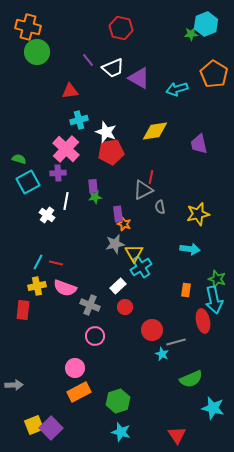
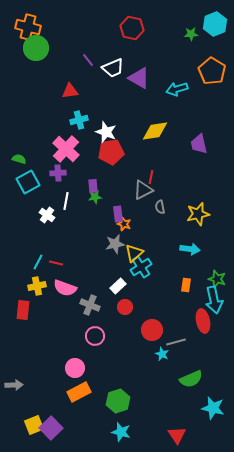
cyan hexagon at (206, 24): moved 9 px right
red hexagon at (121, 28): moved 11 px right
green circle at (37, 52): moved 1 px left, 4 px up
orange pentagon at (214, 74): moved 2 px left, 3 px up
yellow triangle at (134, 253): rotated 18 degrees clockwise
orange rectangle at (186, 290): moved 5 px up
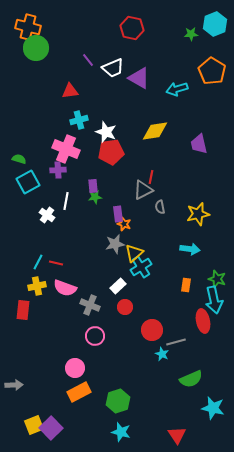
pink cross at (66, 149): rotated 20 degrees counterclockwise
purple cross at (58, 173): moved 3 px up
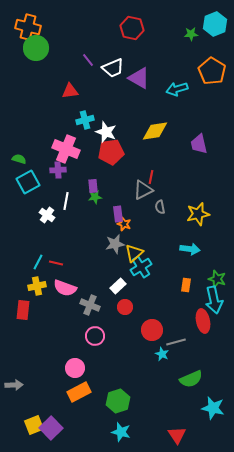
cyan cross at (79, 120): moved 6 px right
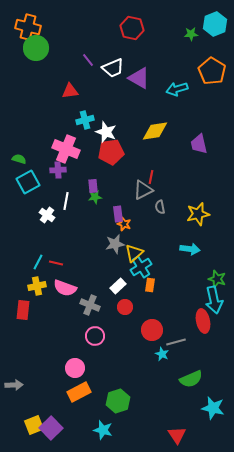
orange rectangle at (186, 285): moved 36 px left
cyan star at (121, 432): moved 18 px left, 2 px up
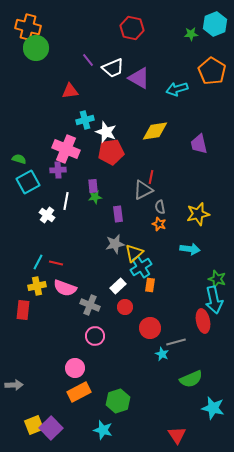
orange star at (124, 224): moved 35 px right
red circle at (152, 330): moved 2 px left, 2 px up
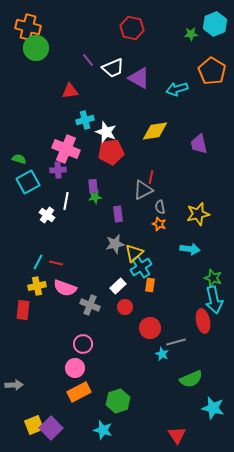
green star at (217, 279): moved 4 px left, 1 px up
pink circle at (95, 336): moved 12 px left, 8 px down
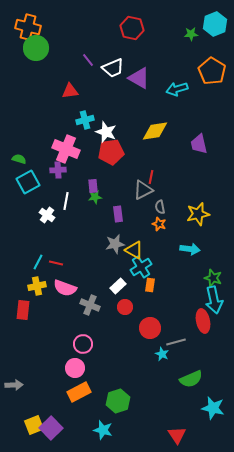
yellow triangle at (134, 253): moved 3 px up; rotated 48 degrees counterclockwise
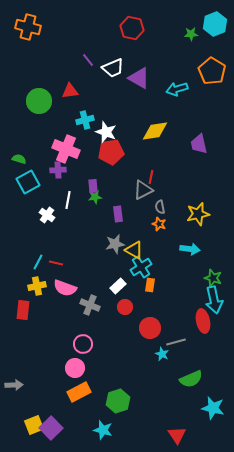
green circle at (36, 48): moved 3 px right, 53 px down
white line at (66, 201): moved 2 px right, 1 px up
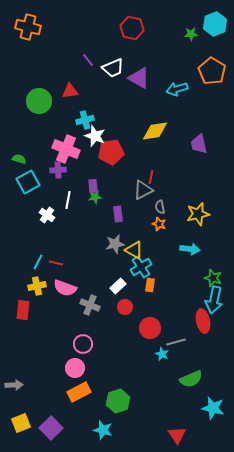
white star at (106, 132): moved 11 px left, 4 px down
cyan arrow at (214, 300): rotated 24 degrees clockwise
yellow square at (34, 425): moved 13 px left, 2 px up
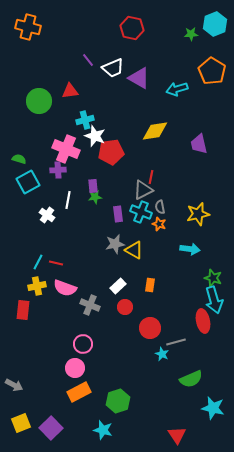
cyan cross at (141, 267): moved 55 px up; rotated 35 degrees counterclockwise
cyan arrow at (214, 300): rotated 28 degrees counterclockwise
gray arrow at (14, 385): rotated 30 degrees clockwise
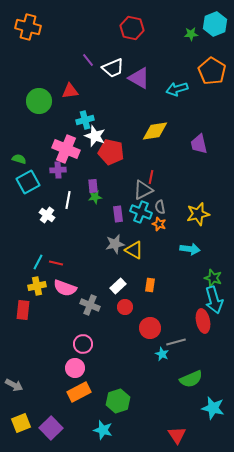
red pentagon at (111, 152): rotated 20 degrees clockwise
